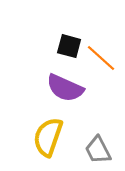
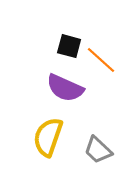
orange line: moved 2 px down
gray trapezoid: rotated 20 degrees counterclockwise
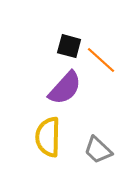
purple semicircle: rotated 72 degrees counterclockwise
yellow semicircle: rotated 18 degrees counterclockwise
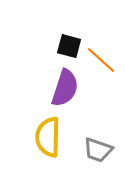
purple semicircle: rotated 24 degrees counterclockwise
gray trapezoid: rotated 24 degrees counterclockwise
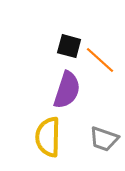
orange line: moved 1 px left
purple semicircle: moved 2 px right, 2 px down
gray trapezoid: moved 6 px right, 11 px up
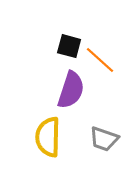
purple semicircle: moved 4 px right
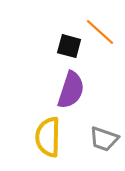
orange line: moved 28 px up
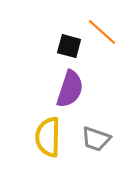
orange line: moved 2 px right
purple semicircle: moved 1 px left, 1 px up
gray trapezoid: moved 8 px left
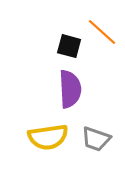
purple semicircle: rotated 21 degrees counterclockwise
yellow semicircle: rotated 99 degrees counterclockwise
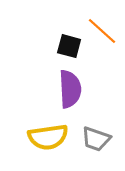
orange line: moved 1 px up
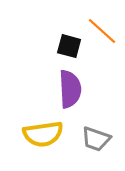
yellow semicircle: moved 5 px left, 3 px up
